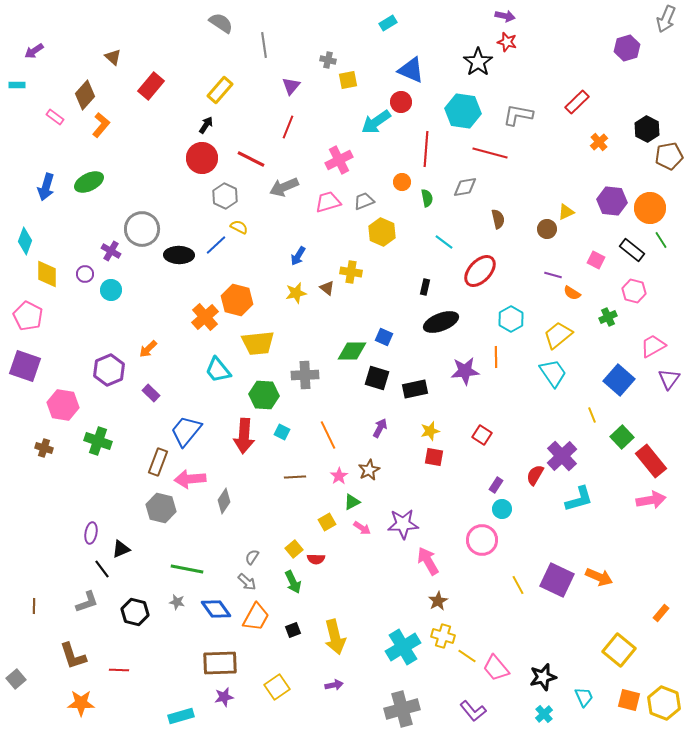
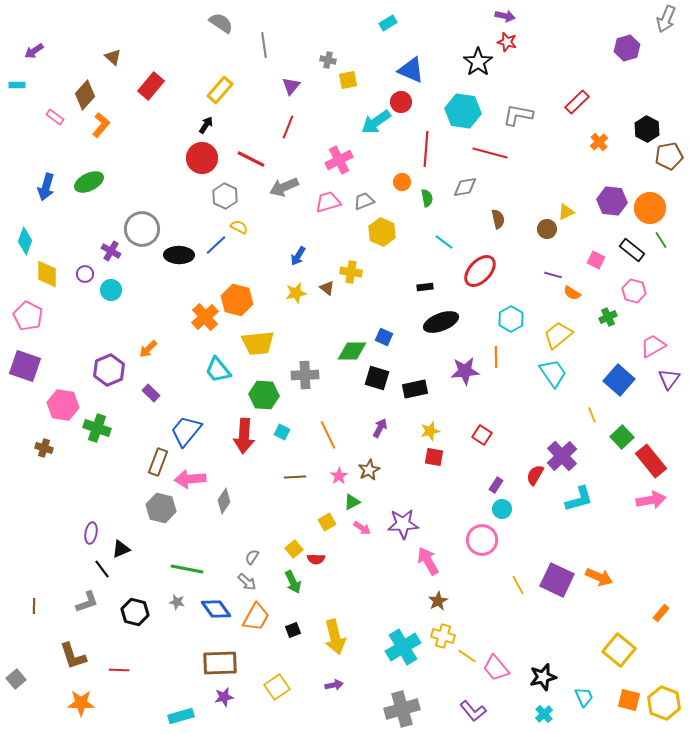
black rectangle at (425, 287): rotated 70 degrees clockwise
green cross at (98, 441): moved 1 px left, 13 px up
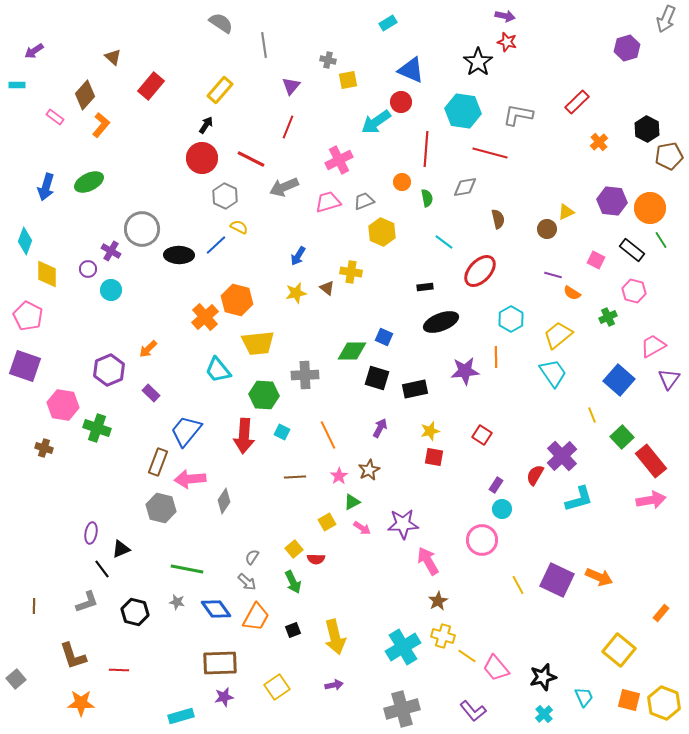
purple circle at (85, 274): moved 3 px right, 5 px up
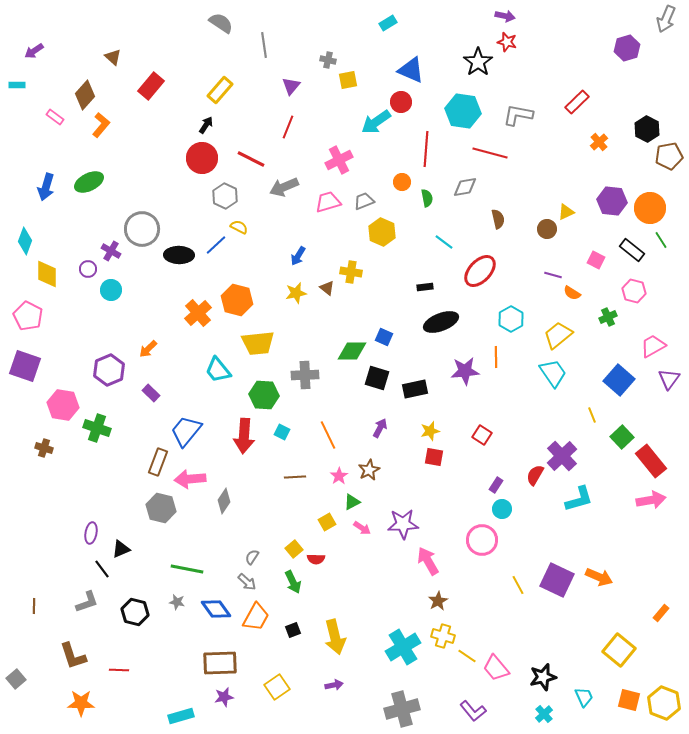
orange cross at (205, 317): moved 7 px left, 4 px up
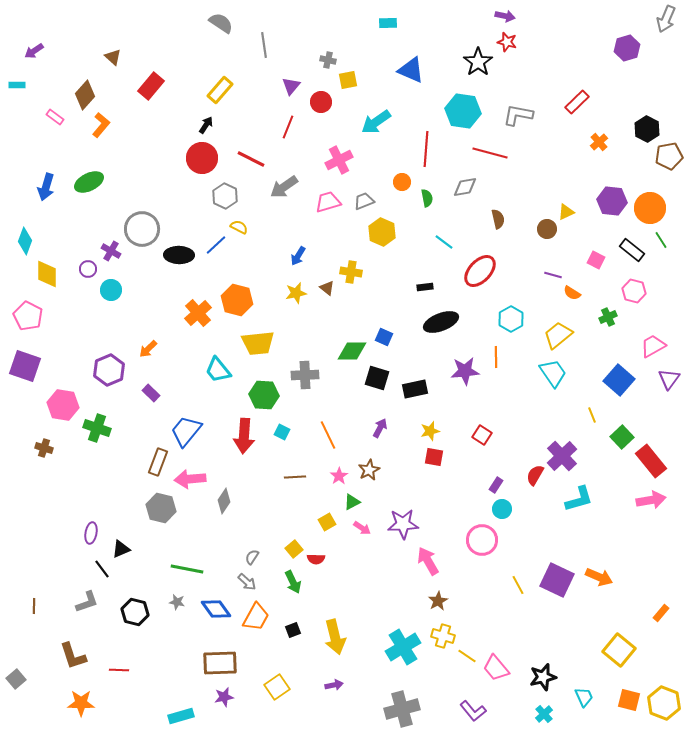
cyan rectangle at (388, 23): rotated 30 degrees clockwise
red circle at (401, 102): moved 80 px left
gray arrow at (284, 187): rotated 12 degrees counterclockwise
